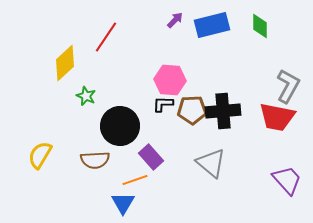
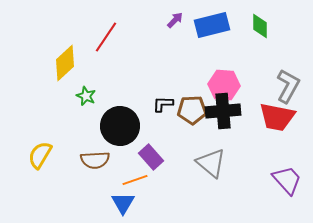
pink hexagon: moved 54 px right, 5 px down
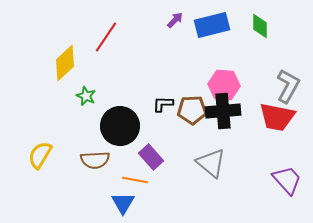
orange line: rotated 30 degrees clockwise
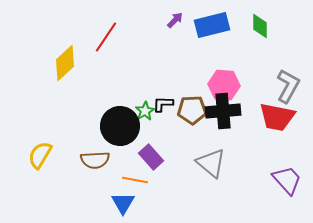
green star: moved 59 px right, 15 px down; rotated 18 degrees clockwise
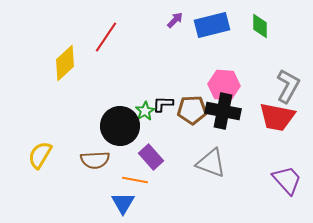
black cross: rotated 16 degrees clockwise
gray triangle: rotated 20 degrees counterclockwise
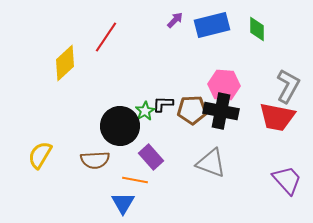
green diamond: moved 3 px left, 3 px down
black cross: moved 2 px left
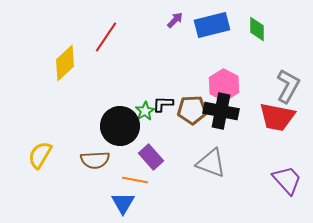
pink hexagon: rotated 24 degrees clockwise
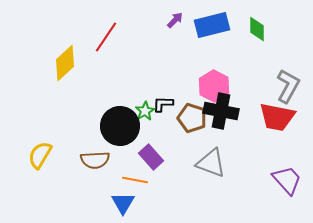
pink hexagon: moved 10 px left, 1 px down
brown pentagon: moved 8 px down; rotated 20 degrees clockwise
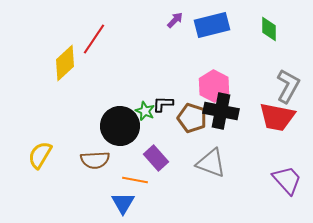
green diamond: moved 12 px right
red line: moved 12 px left, 2 px down
green star: rotated 18 degrees counterclockwise
purple rectangle: moved 5 px right, 1 px down
